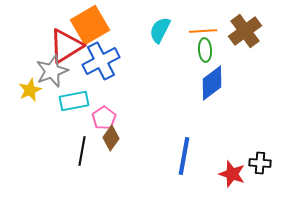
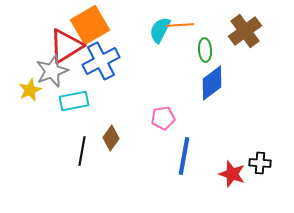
orange line: moved 23 px left, 6 px up
pink pentagon: moved 59 px right; rotated 25 degrees clockwise
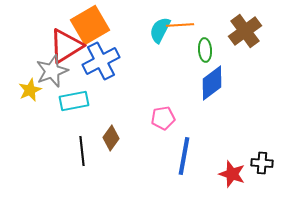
black line: rotated 16 degrees counterclockwise
black cross: moved 2 px right
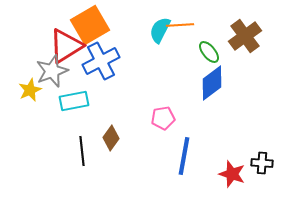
brown cross: moved 5 px down
green ellipse: moved 4 px right, 2 px down; rotated 35 degrees counterclockwise
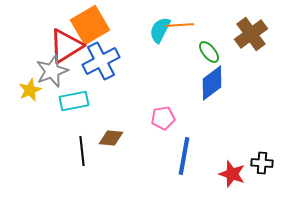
brown cross: moved 6 px right, 2 px up
brown diamond: rotated 60 degrees clockwise
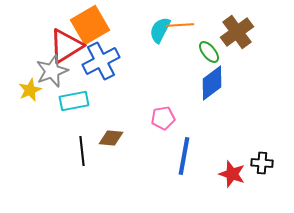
brown cross: moved 14 px left, 2 px up
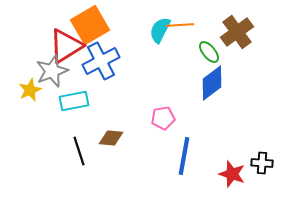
black line: moved 3 px left; rotated 12 degrees counterclockwise
